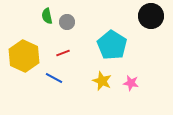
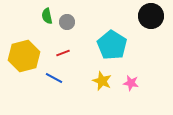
yellow hexagon: rotated 20 degrees clockwise
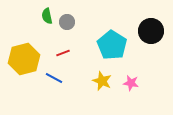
black circle: moved 15 px down
yellow hexagon: moved 3 px down
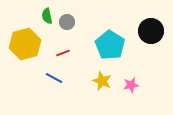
cyan pentagon: moved 2 px left
yellow hexagon: moved 1 px right, 15 px up
pink star: moved 2 px down; rotated 21 degrees counterclockwise
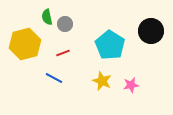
green semicircle: moved 1 px down
gray circle: moved 2 px left, 2 px down
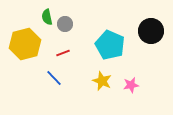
cyan pentagon: rotated 8 degrees counterclockwise
blue line: rotated 18 degrees clockwise
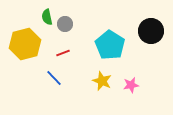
cyan pentagon: rotated 8 degrees clockwise
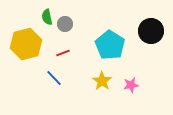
yellow hexagon: moved 1 px right
yellow star: rotated 12 degrees clockwise
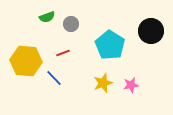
green semicircle: rotated 98 degrees counterclockwise
gray circle: moved 6 px right
yellow hexagon: moved 17 px down; rotated 20 degrees clockwise
yellow star: moved 1 px right, 2 px down; rotated 18 degrees clockwise
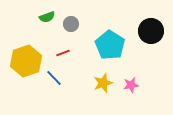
yellow hexagon: rotated 24 degrees counterclockwise
